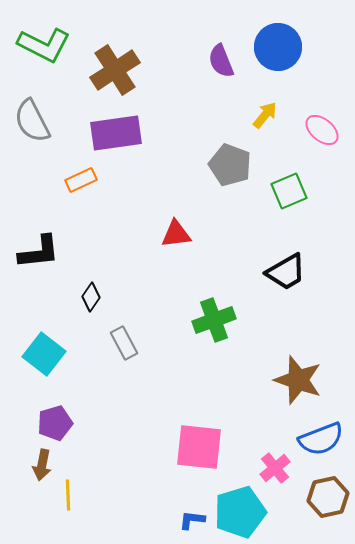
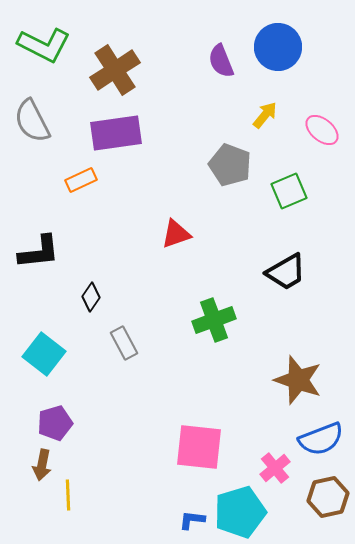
red triangle: rotated 12 degrees counterclockwise
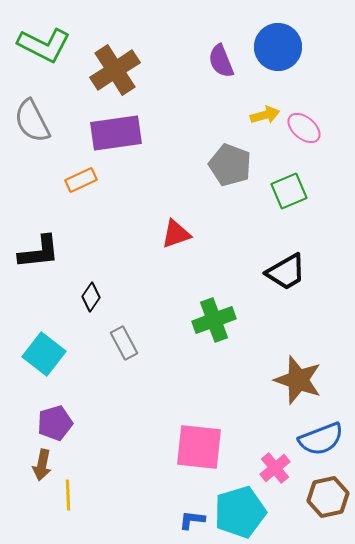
yellow arrow: rotated 36 degrees clockwise
pink ellipse: moved 18 px left, 2 px up
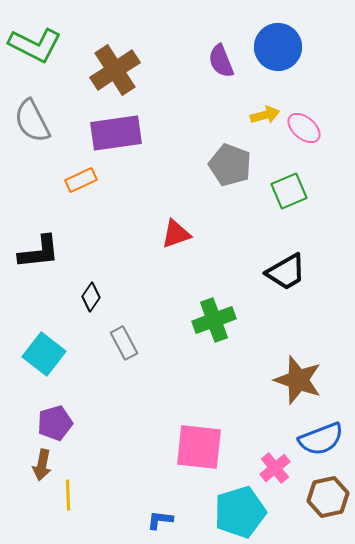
green L-shape: moved 9 px left
blue L-shape: moved 32 px left
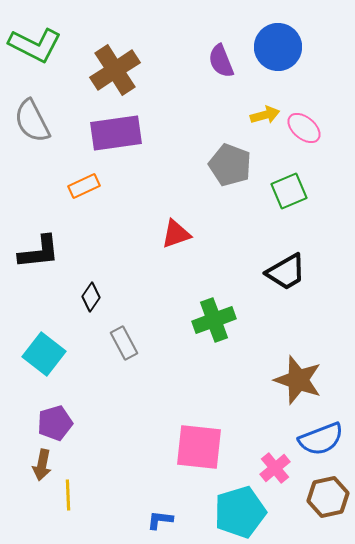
orange rectangle: moved 3 px right, 6 px down
